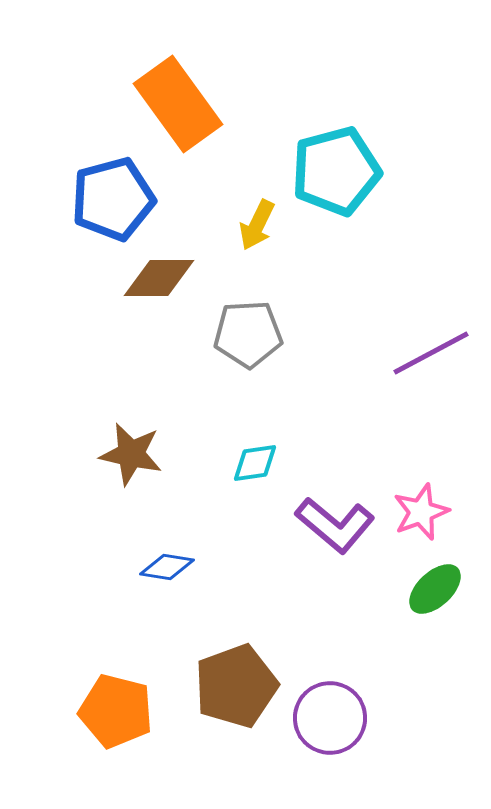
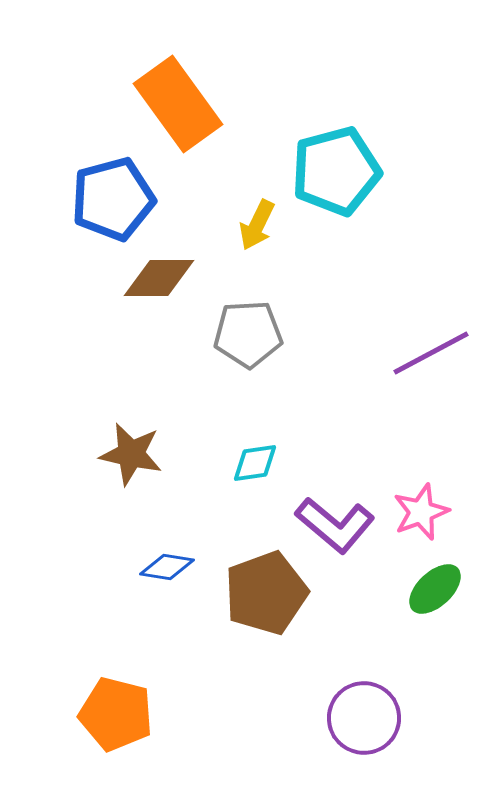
brown pentagon: moved 30 px right, 93 px up
orange pentagon: moved 3 px down
purple circle: moved 34 px right
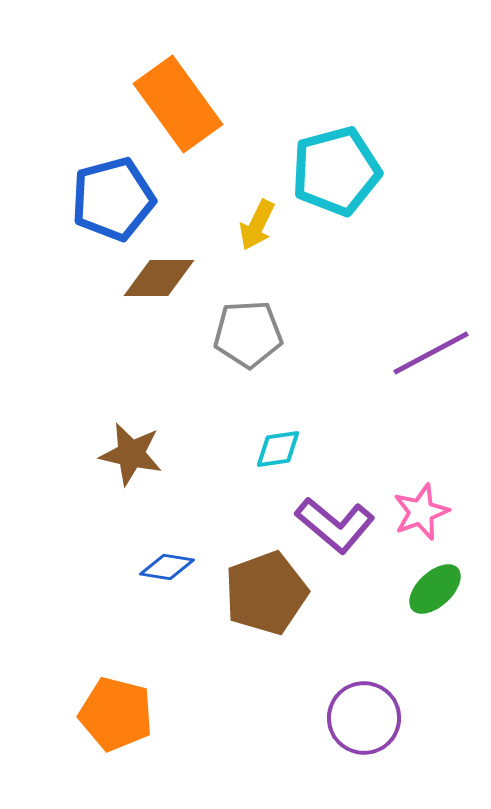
cyan diamond: moved 23 px right, 14 px up
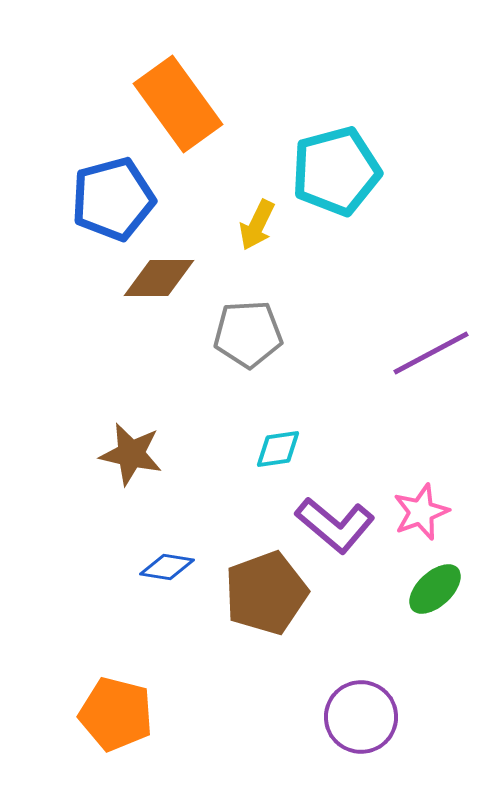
purple circle: moved 3 px left, 1 px up
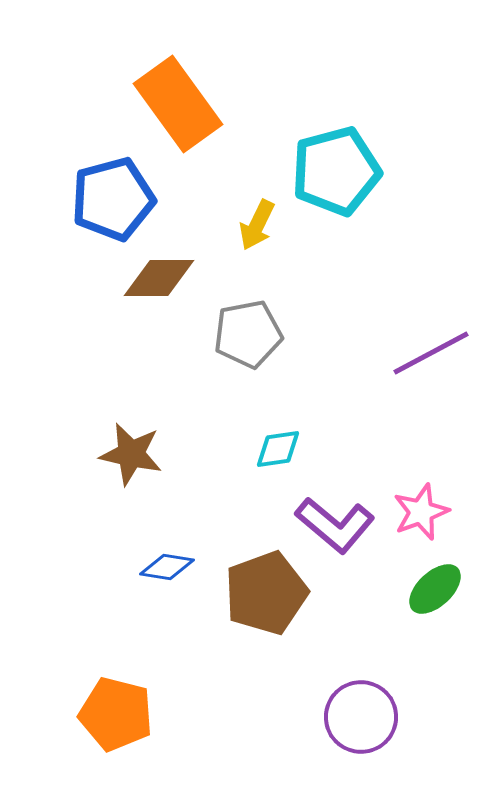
gray pentagon: rotated 8 degrees counterclockwise
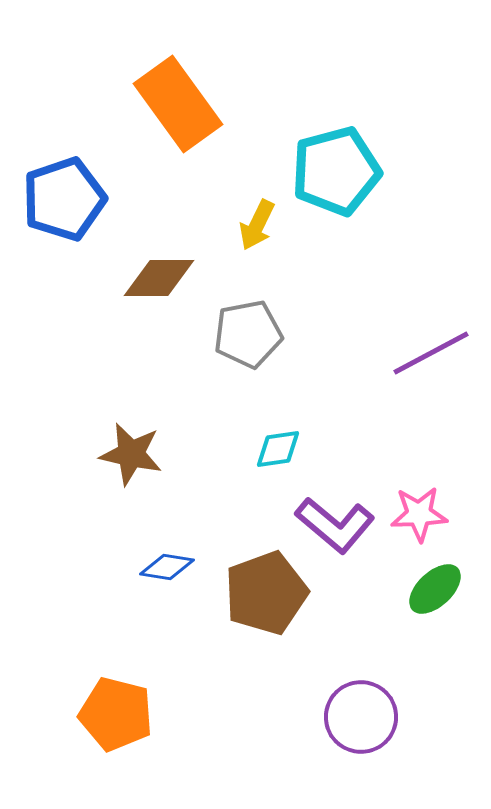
blue pentagon: moved 49 px left; rotated 4 degrees counterclockwise
pink star: moved 2 px left, 2 px down; rotated 18 degrees clockwise
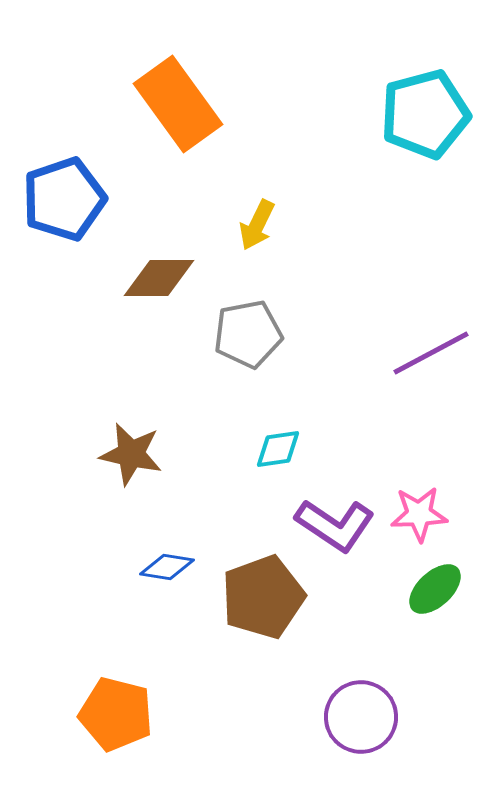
cyan pentagon: moved 89 px right, 57 px up
purple L-shape: rotated 6 degrees counterclockwise
brown pentagon: moved 3 px left, 4 px down
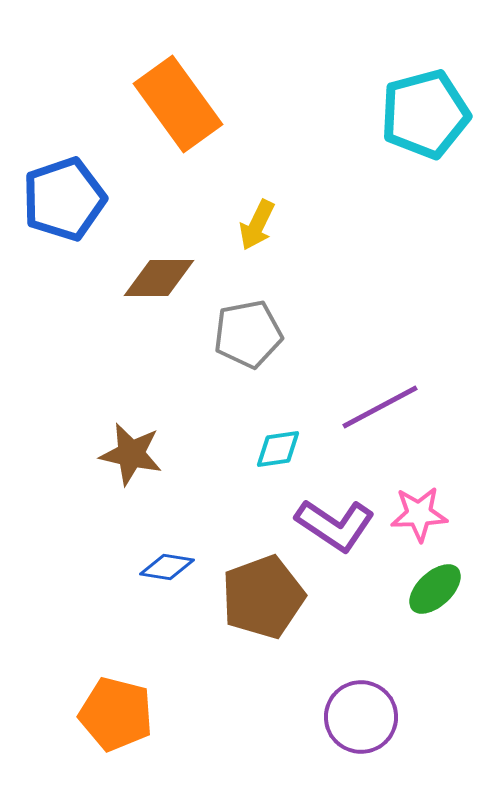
purple line: moved 51 px left, 54 px down
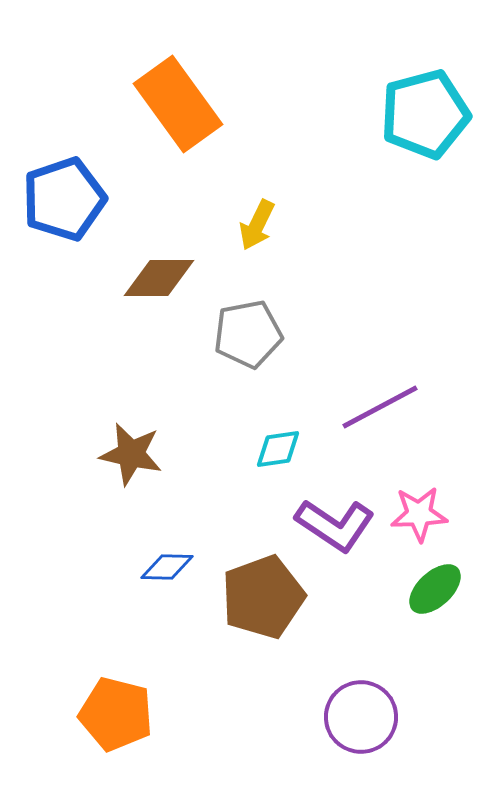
blue diamond: rotated 8 degrees counterclockwise
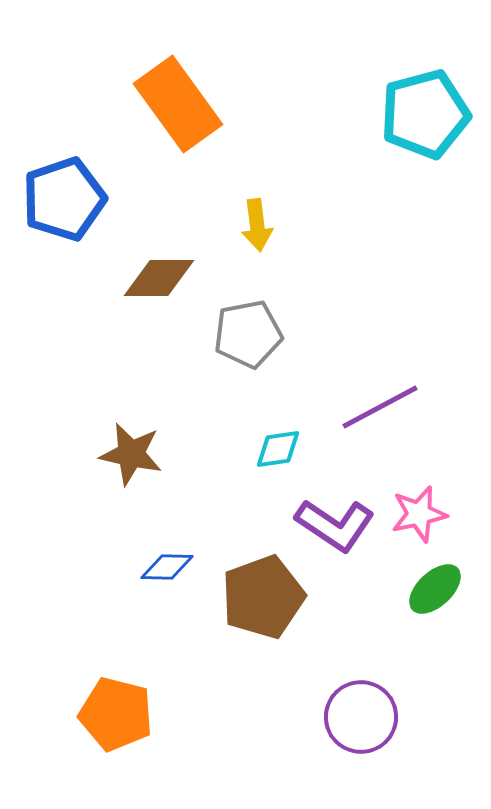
yellow arrow: rotated 33 degrees counterclockwise
pink star: rotated 10 degrees counterclockwise
